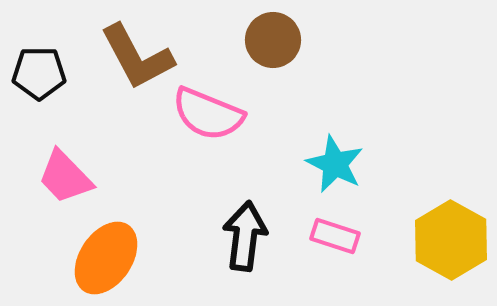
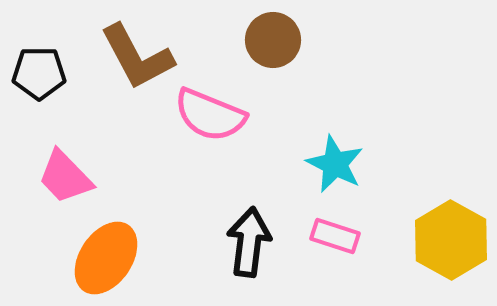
pink semicircle: moved 2 px right, 1 px down
black arrow: moved 4 px right, 6 px down
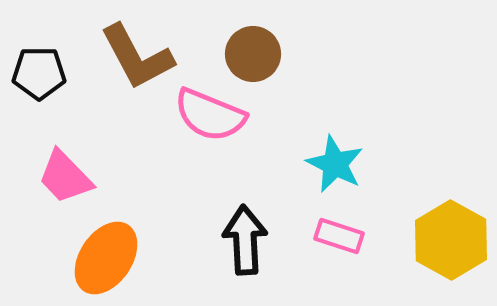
brown circle: moved 20 px left, 14 px down
pink rectangle: moved 4 px right
black arrow: moved 4 px left, 2 px up; rotated 10 degrees counterclockwise
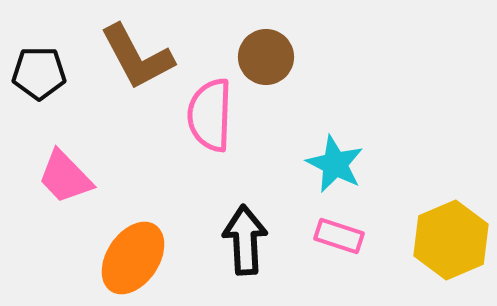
brown circle: moved 13 px right, 3 px down
pink semicircle: rotated 70 degrees clockwise
yellow hexagon: rotated 8 degrees clockwise
orange ellipse: moved 27 px right
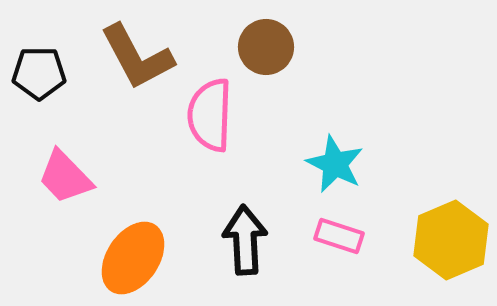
brown circle: moved 10 px up
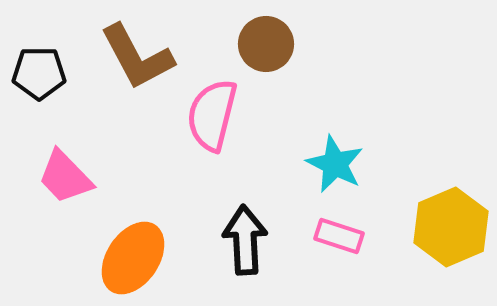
brown circle: moved 3 px up
pink semicircle: moved 2 px right; rotated 12 degrees clockwise
yellow hexagon: moved 13 px up
